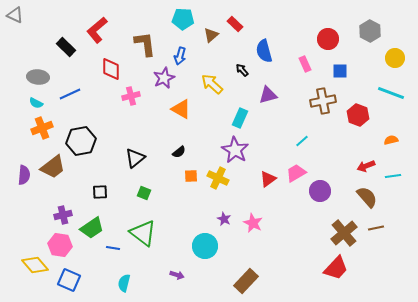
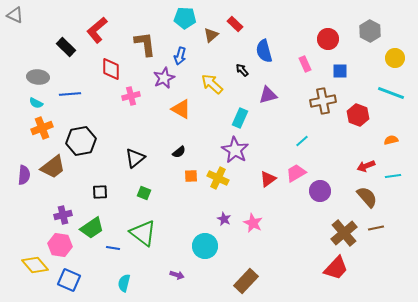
cyan pentagon at (183, 19): moved 2 px right, 1 px up
blue line at (70, 94): rotated 20 degrees clockwise
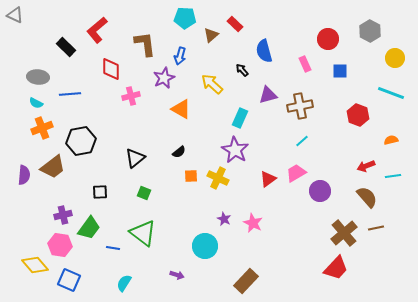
brown cross at (323, 101): moved 23 px left, 5 px down
green trapezoid at (92, 228): moved 3 px left; rotated 20 degrees counterclockwise
cyan semicircle at (124, 283): rotated 18 degrees clockwise
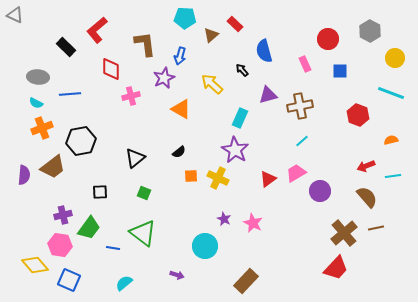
cyan semicircle at (124, 283): rotated 18 degrees clockwise
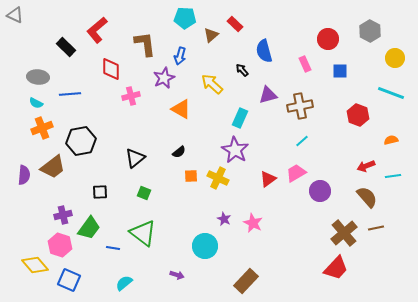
pink hexagon at (60, 245): rotated 10 degrees clockwise
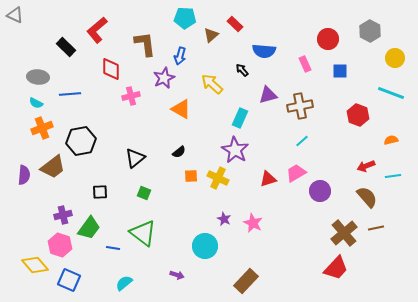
blue semicircle at (264, 51): rotated 70 degrees counterclockwise
red triangle at (268, 179): rotated 18 degrees clockwise
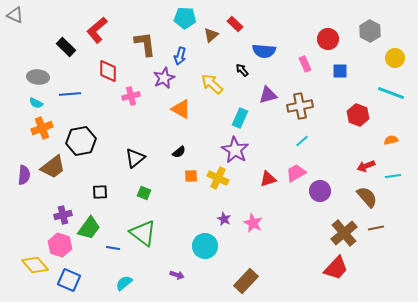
red diamond at (111, 69): moved 3 px left, 2 px down
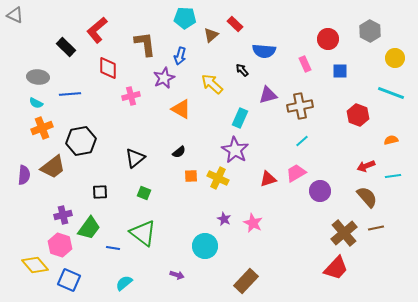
red diamond at (108, 71): moved 3 px up
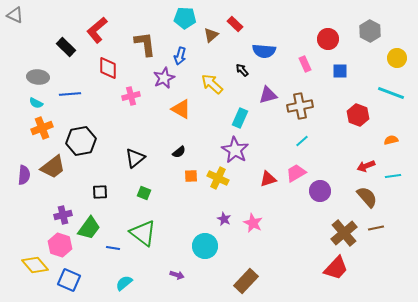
yellow circle at (395, 58): moved 2 px right
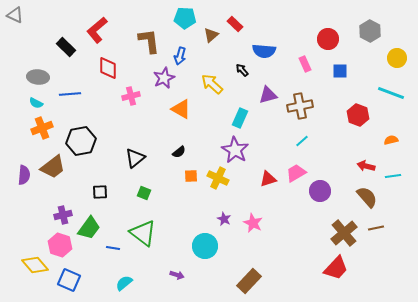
brown L-shape at (145, 44): moved 4 px right, 3 px up
red arrow at (366, 166): rotated 36 degrees clockwise
brown rectangle at (246, 281): moved 3 px right
